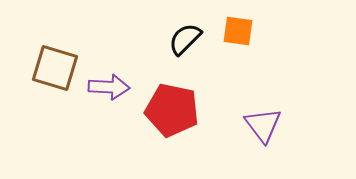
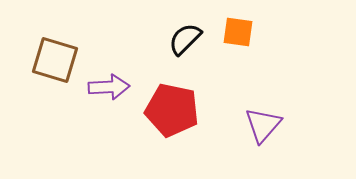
orange square: moved 1 px down
brown square: moved 8 px up
purple arrow: rotated 6 degrees counterclockwise
purple triangle: rotated 18 degrees clockwise
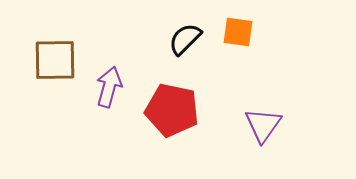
brown square: rotated 18 degrees counterclockwise
purple arrow: rotated 72 degrees counterclockwise
purple triangle: rotated 6 degrees counterclockwise
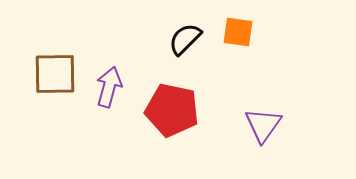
brown square: moved 14 px down
